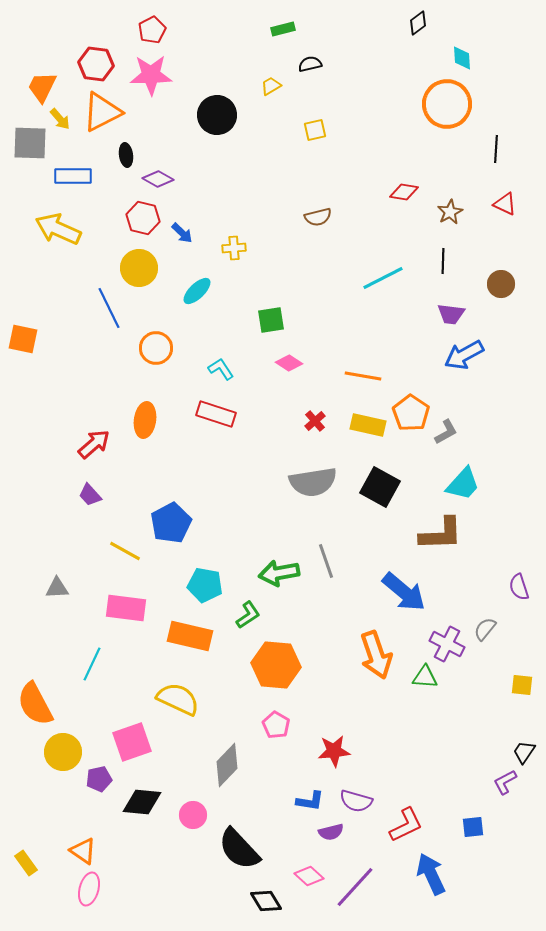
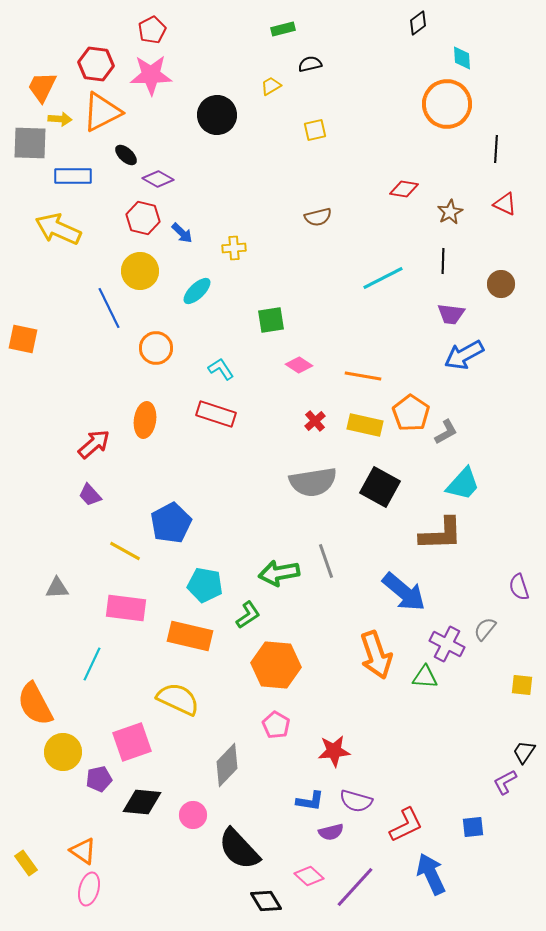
yellow arrow at (60, 119): rotated 45 degrees counterclockwise
black ellipse at (126, 155): rotated 40 degrees counterclockwise
red diamond at (404, 192): moved 3 px up
yellow circle at (139, 268): moved 1 px right, 3 px down
pink diamond at (289, 363): moved 10 px right, 2 px down
yellow rectangle at (368, 425): moved 3 px left
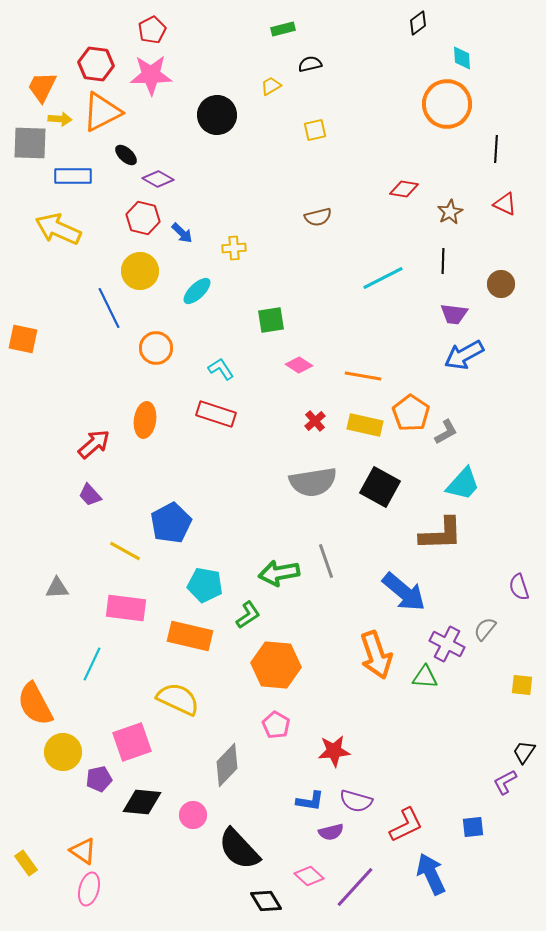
purple trapezoid at (451, 314): moved 3 px right
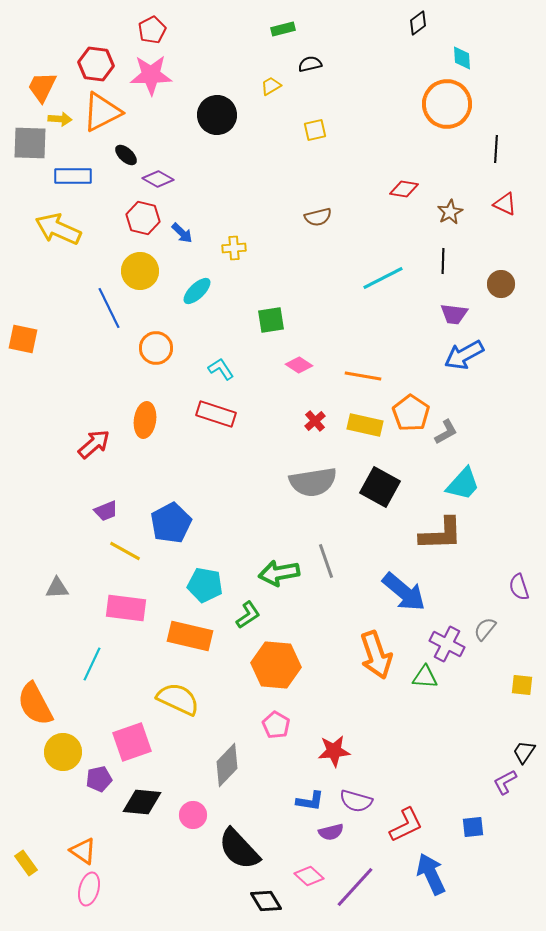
purple trapezoid at (90, 495): moved 16 px right, 16 px down; rotated 70 degrees counterclockwise
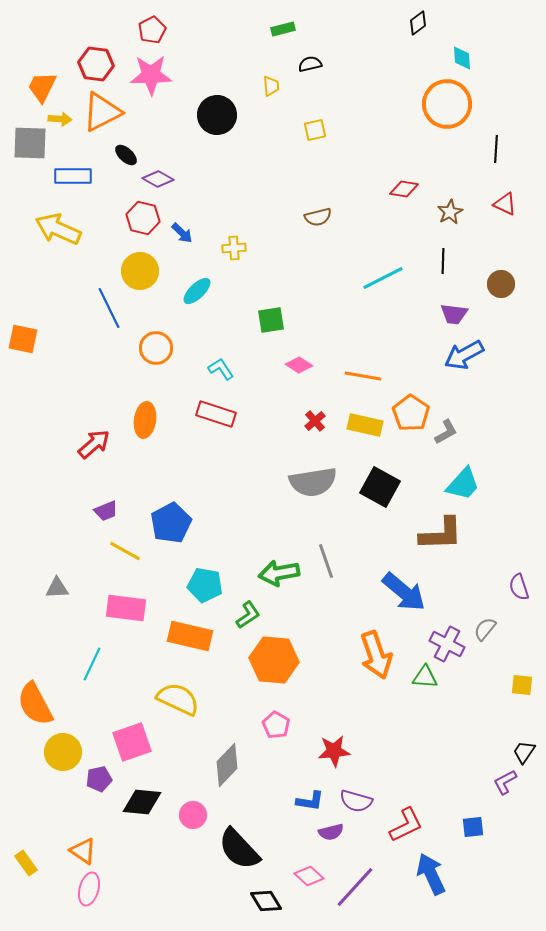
yellow trapezoid at (271, 86): rotated 115 degrees clockwise
orange hexagon at (276, 665): moved 2 px left, 5 px up
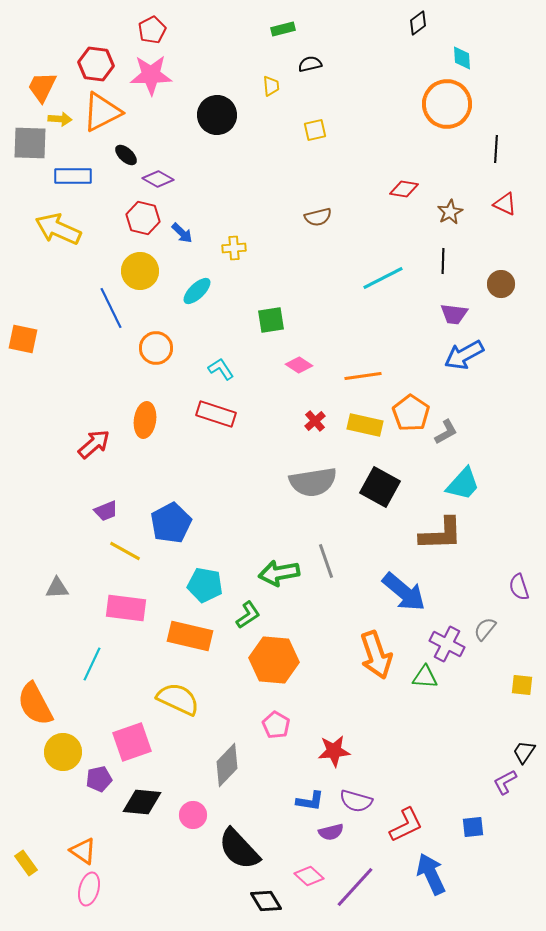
blue line at (109, 308): moved 2 px right
orange line at (363, 376): rotated 18 degrees counterclockwise
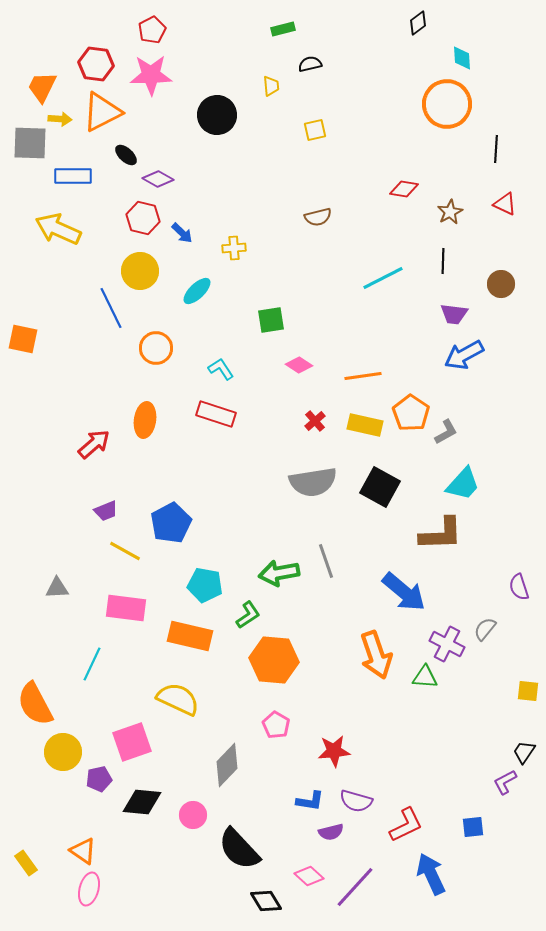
yellow square at (522, 685): moved 6 px right, 6 px down
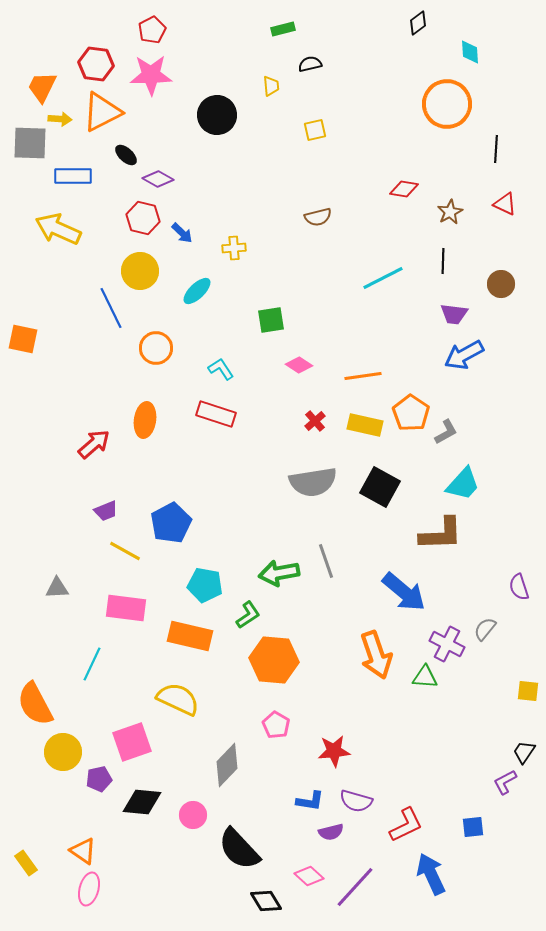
cyan diamond at (462, 58): moved 8 px right, 6 px up
